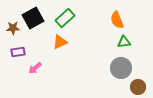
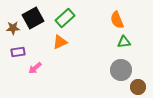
gray circle: moved 2 px down
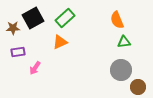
pink arrow: rotated 16 degrees counterclockwise
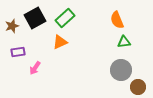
black square: moved 2 px right
brown star: moved 1 px left, 2 px up; rotated 16 degrees counterclockwise
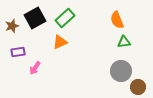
gray circle: moved 1 px down
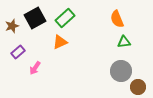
orange semicircle: moved 1 px up
purple rectangle: rotated 32 degrees counterclockwise
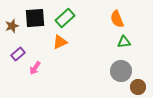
black square: rotated 25 degrees clockwise
purple rectangle: moved 2 px down
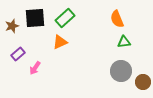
brown circle: moved 5 px right, 5 px up
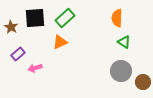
orange semicircle: moved 1 px up; rotated 24 degrees clockwise
brown star: moved 1 px left, 1 px down; rotated 24 degrees counterclockwise
green triangle: rotated 40 degrees clockwise
pink arrow: rotated 40 degrees clockwise
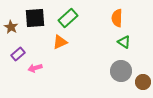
green rectangle: moved 3 px right
